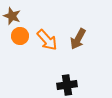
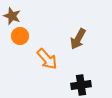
orange arrow: moved 19 px down
black cross: moved 14 px right
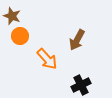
brown arrow: moved 1 px left, 1 px down
black cross: rotated 18 degrees counterclockwise
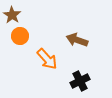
brown star: moved 1 px up; rotated 12 degrees clockwise
brown arrow: rotated 80 degrees clockwise
black cross: moved 1 px left, 4 px up
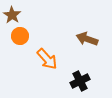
brown arrow: moved 10 px right, 1 px up
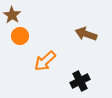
brown arrow: moved 1 px left, 5 px up
orange arrow: moved 2 px left, 2 px down; rotated 90 degrees clockwise
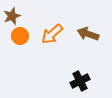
brown star: moved 1 px down; rotated 18 degrees clockwise
brown arrow: moved 2 px right
orange arrow: moved 7 px right, 27 px up
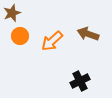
brown star: moved 3 px up
orange arrow: moved 7 px down
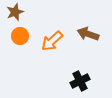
brown star: moved 3 px right, 1 px up
